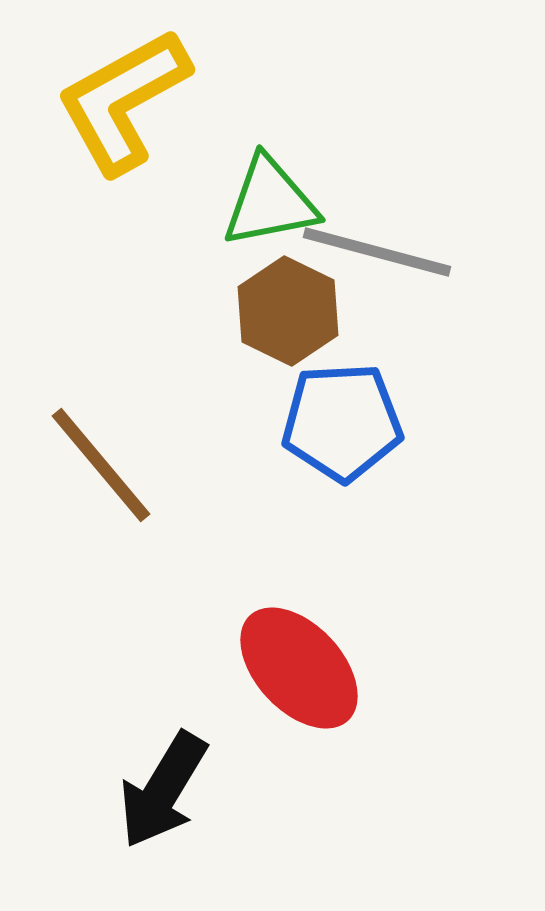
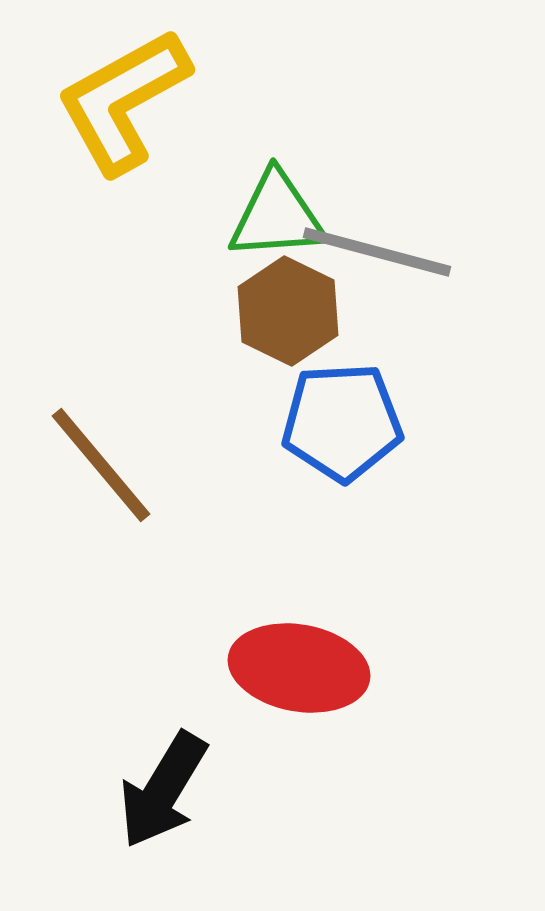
green triangle: moved 7 px right, 14 px down; rotated 7 degrees clockwise
red ellipse: rotated 37 degrees counterclockwise
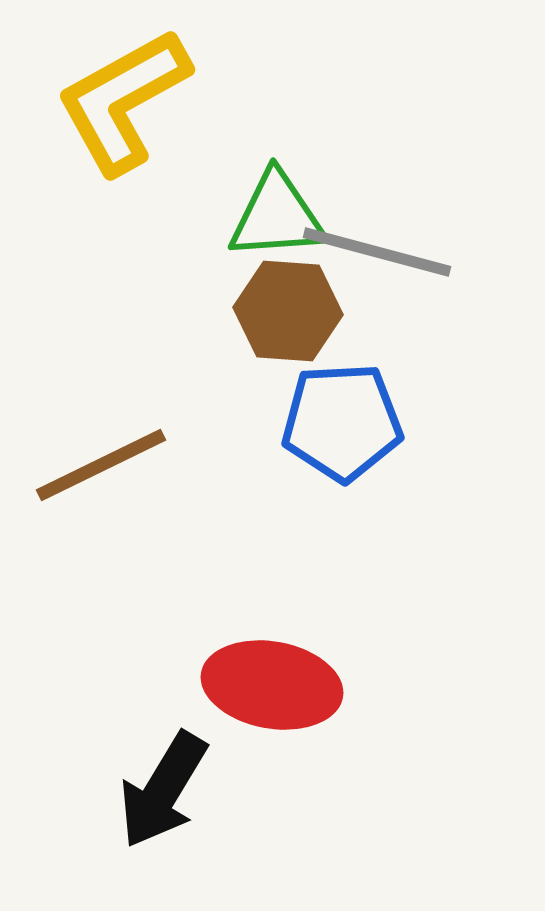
brown hexagon: rotated 22 degrees counterclockwise
brown line: rotated 76 degrees counterclockwise
red ellipse: moved 27 px left, 17 px down
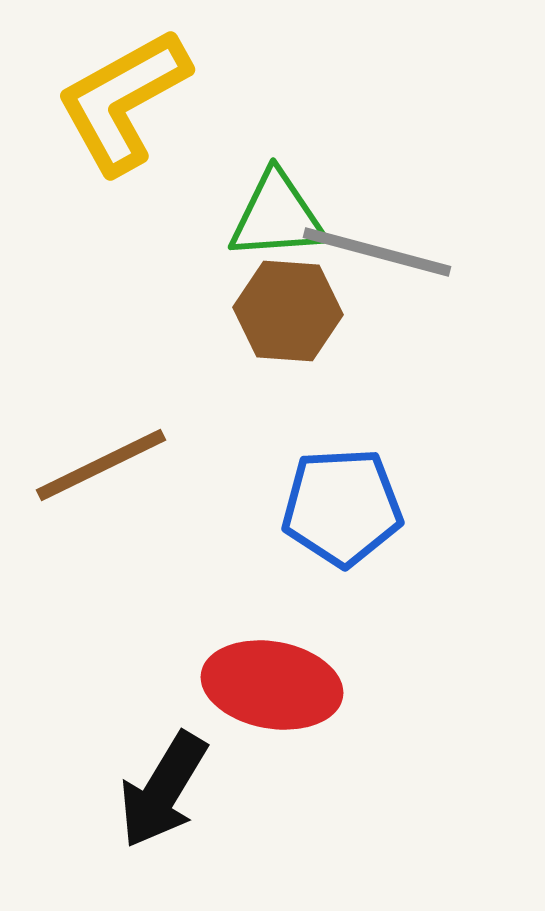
blue pentagon: moved 85 px down
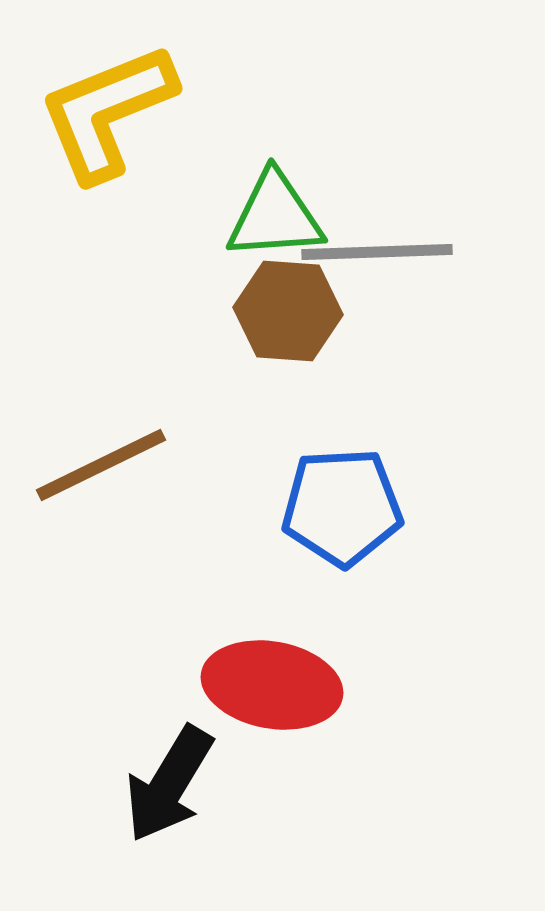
yellow L-shape: moved 16 px left, 11 px down; rotated 7 degrees clockwise
green triangle: moved 2 px left
gray line: rotated 17 degrees counterclockwise
black arrow: moved 6 px right, 6 px up
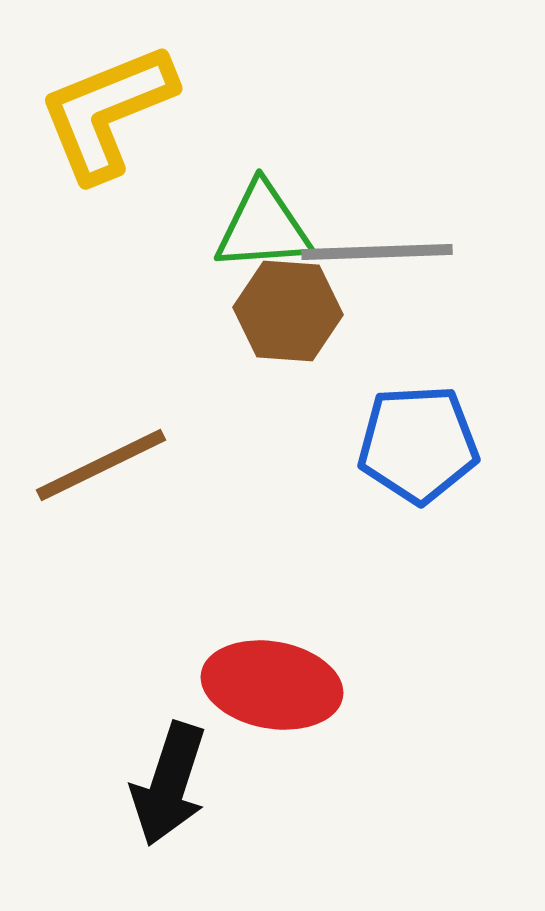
green triangle: moved 12 px left, 11 px down
blue pentagon: moved 76 px right, 63 px up
black arrow: rotated 13 degrees counterclockwise
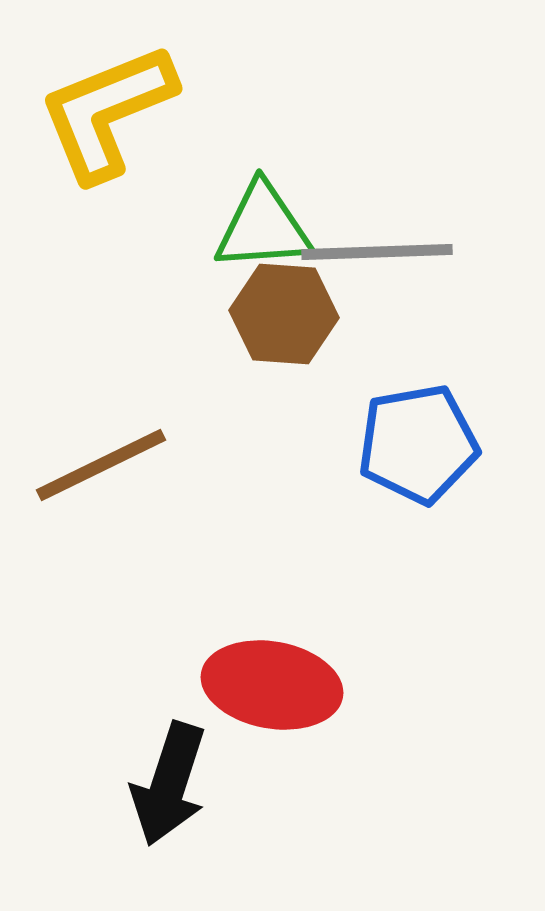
brown hexagon: moved 4 px left, 3 px down
blue pentagon: rotated 7 degrees counterclockwise
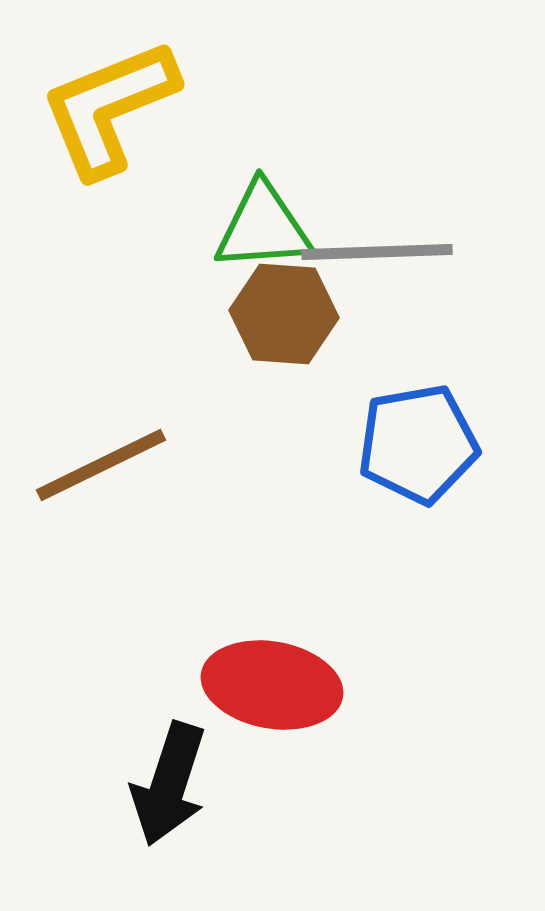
yellow L-shape: moved 2 px right, 4 px up
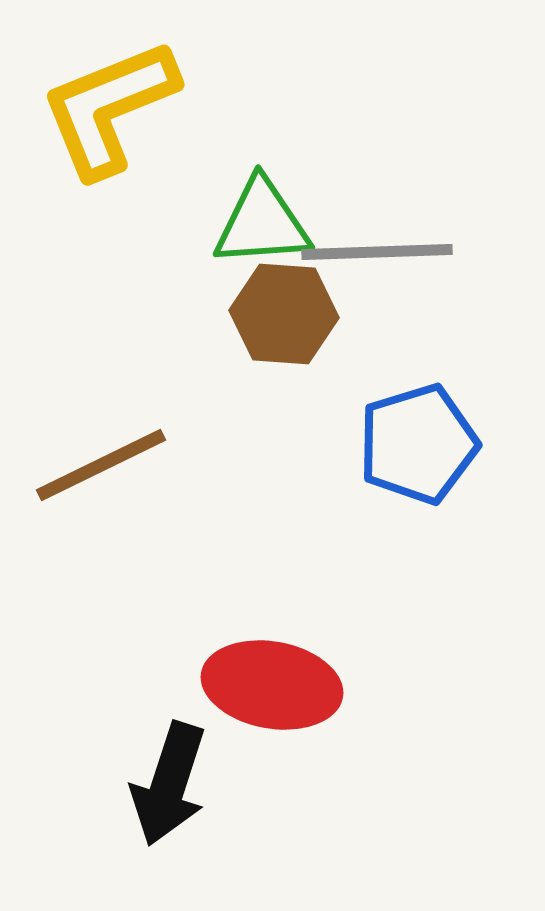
green triangle: moved 1 px left, 4 px up
blue pentagon: rotated 7 degrees counterclockwise
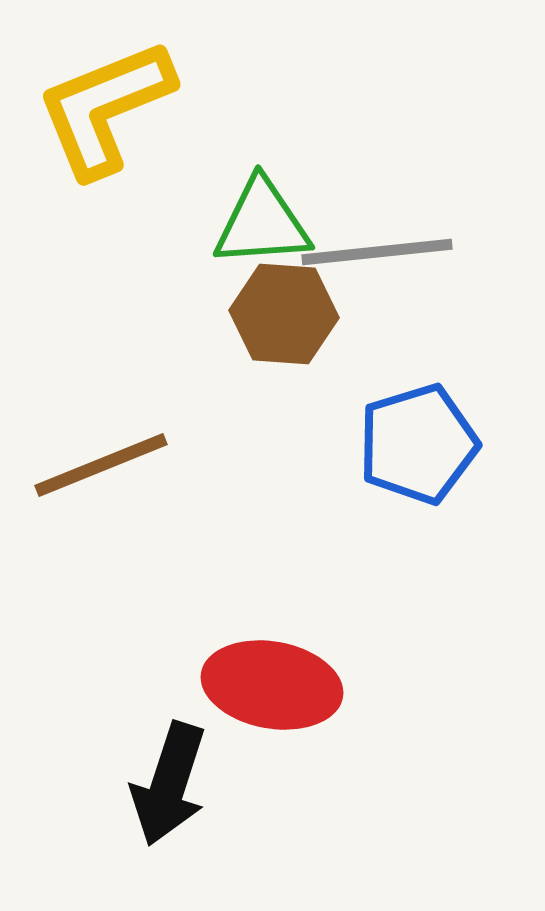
yellow L-shape: moved 4 px left
gray line: rotated 4 degrees counterclockwise
brown line: rotated 4 degrees clockwise
